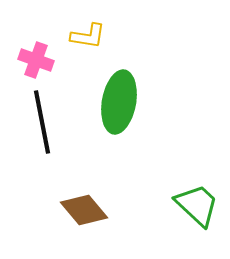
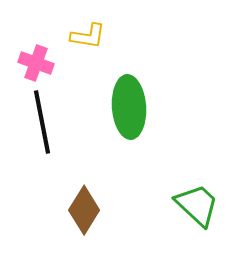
pink cross: moved 3 px down
green ellipse: moved 10 px right, 5 px down; rotated 14 degrees counterclockwise
brown diamond: rotated 72 degrees clockwise
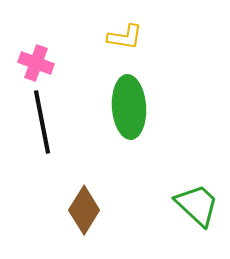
yellow L-shape: moved 37 px right, 1 px down
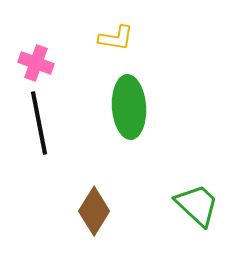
yellow L-shape: moved 9 px left, 1 px down
black line: moved 3 px left, 1 px down
brown diamond: moved 10 px right, 1 px down
